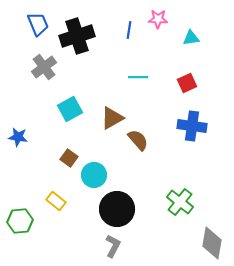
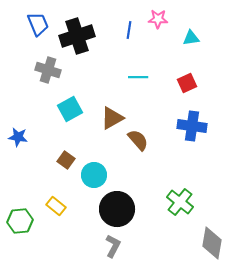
gray cross: moved 4 px right, 3 px down; rotated 35 degrees counterclockwise
brown square: moved 3 px left, 2 px down
yellow rectangle: moved 5 px down
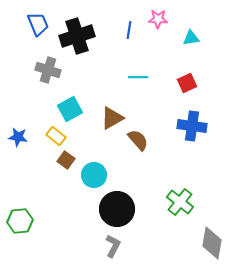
yellow rectangle: moved 70 px up
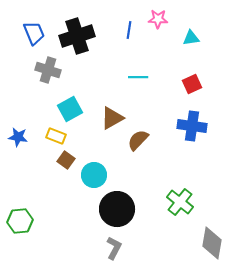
blue trapezoid: moved 4 px left, 9 px down
red square: moved 5 px right, 1 px down
yellow rectangle: rotated 18 degrees counterclockwise
brown semicircle: rotated 95 degrees counterclockwise
gray L-shape: moved 1 px right, 2 px down
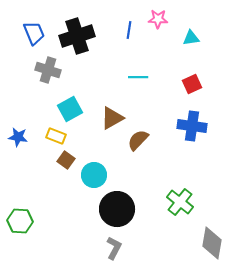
green hexagon: rotated 10 degrees clockwise
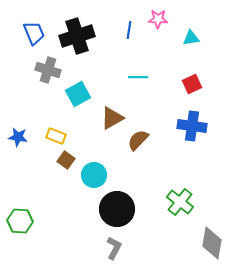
cyan square: moved 8 px right, 15 px up
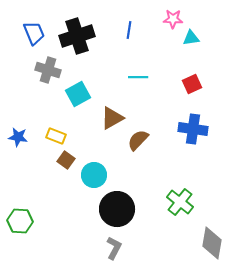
pink star: moved 15 px right
blue cross: moved 1 px right, 3 px down
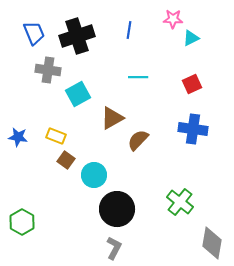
cyan triangle: rotated 18 degrees counterclockwise
gray cross: rotated 10 degrees counterclockwise
green hexagon: moved 2 px right, 1 px down; rotated 25 degrees clockwise
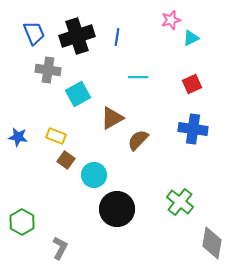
pink star: moved 2 px left, 1 px down; rotated 18 degrees counterclockwise
blue line: moved 12 px left, 7 px down
gray L-shape: moved 54 px left
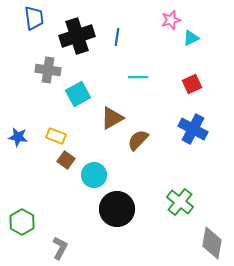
blue trapezoid: moved 15 px up; rotated 15 degrees clockwise
blue cross: rotated 20 degrees clockwise
